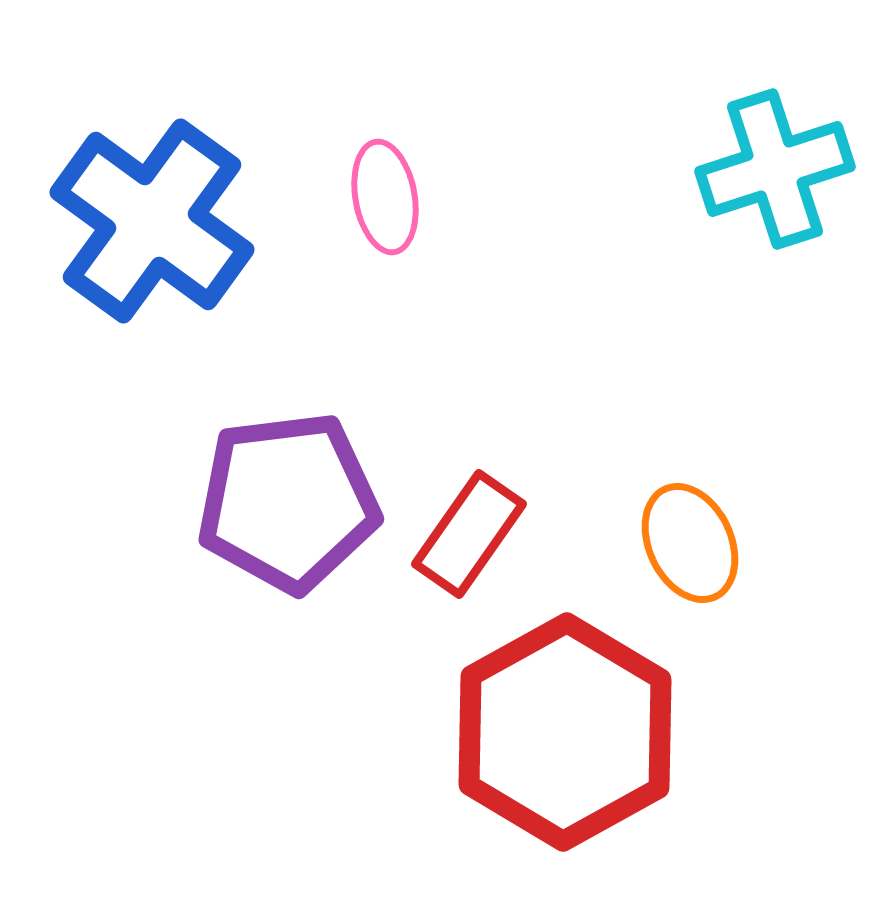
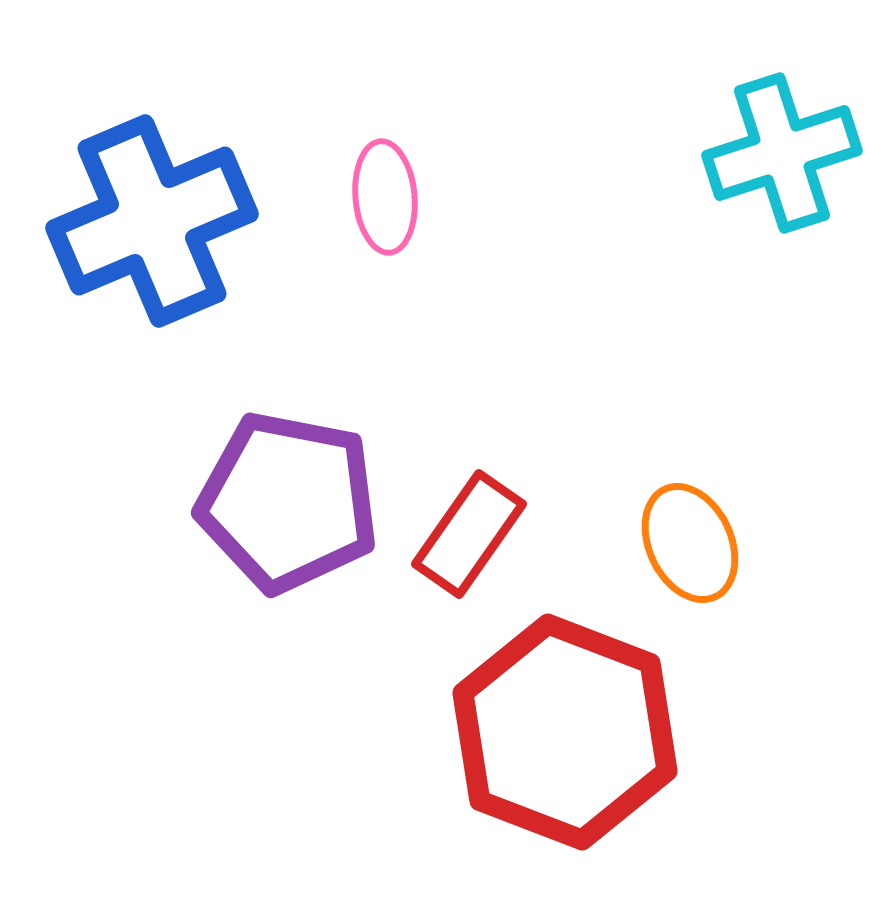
cyan cross: moved 7 px right, 16 px up
pink ellipse: rotated 5 degrees clockwise
blue cross: rotated 31 degrees clockwise
purple pentagon: rotated 18 degrees clockwise
red hexagon: rotated 10 degrees counterclockwise
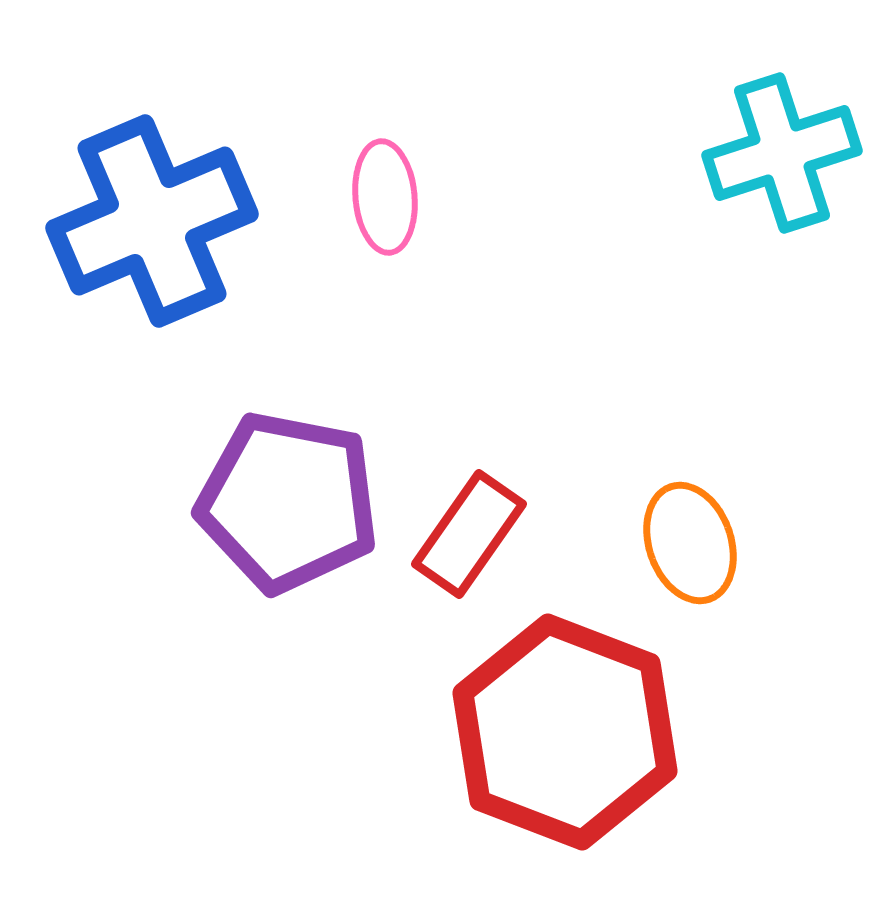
orange ellipse: rotated 6 degrees clockwise
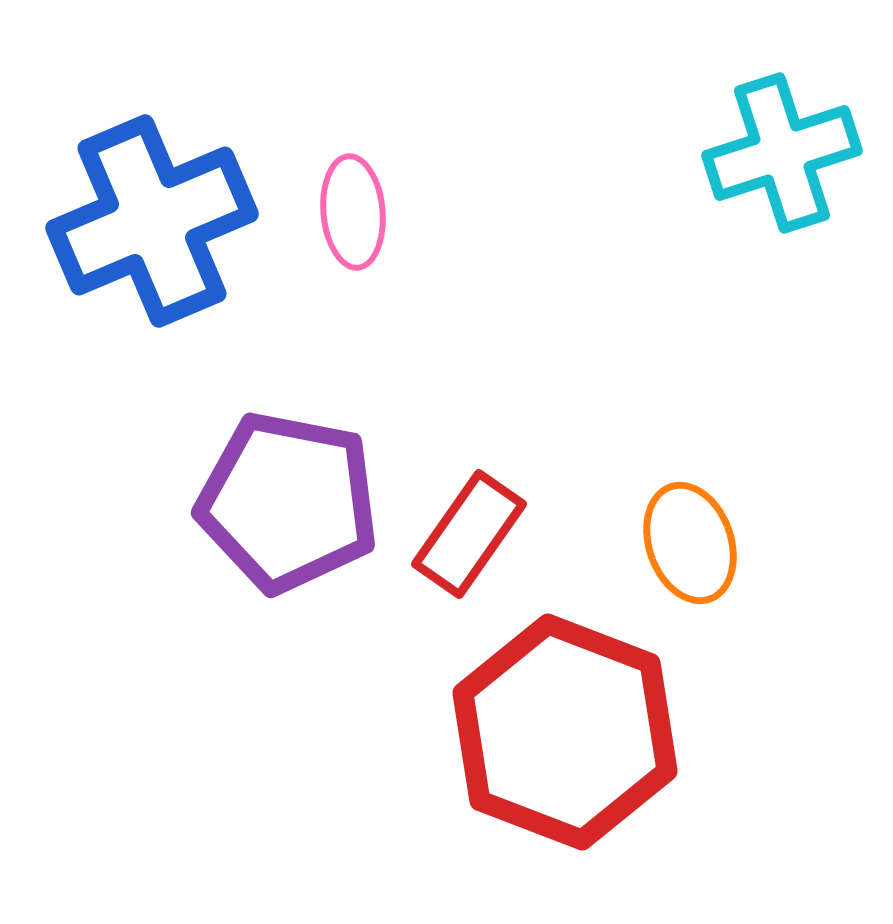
pink ellipse: moved 32 px left, 15 px down
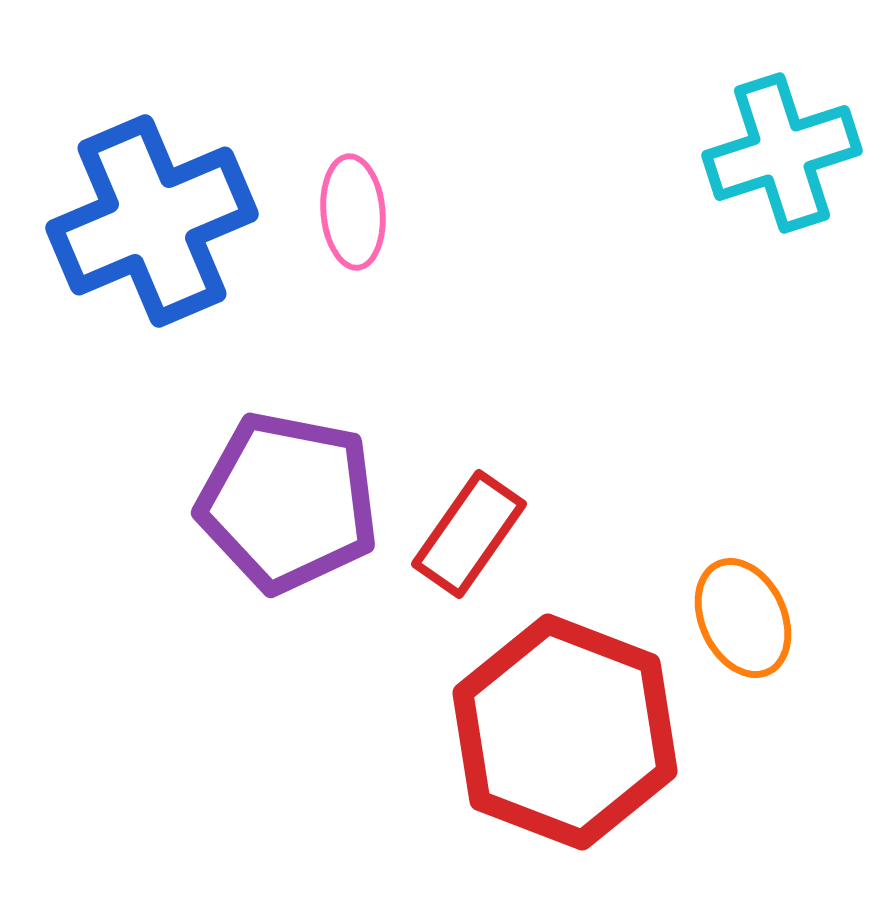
orange ellipse: moved 53 px right, 75 px down; rotated 6 degrees counterclockwise
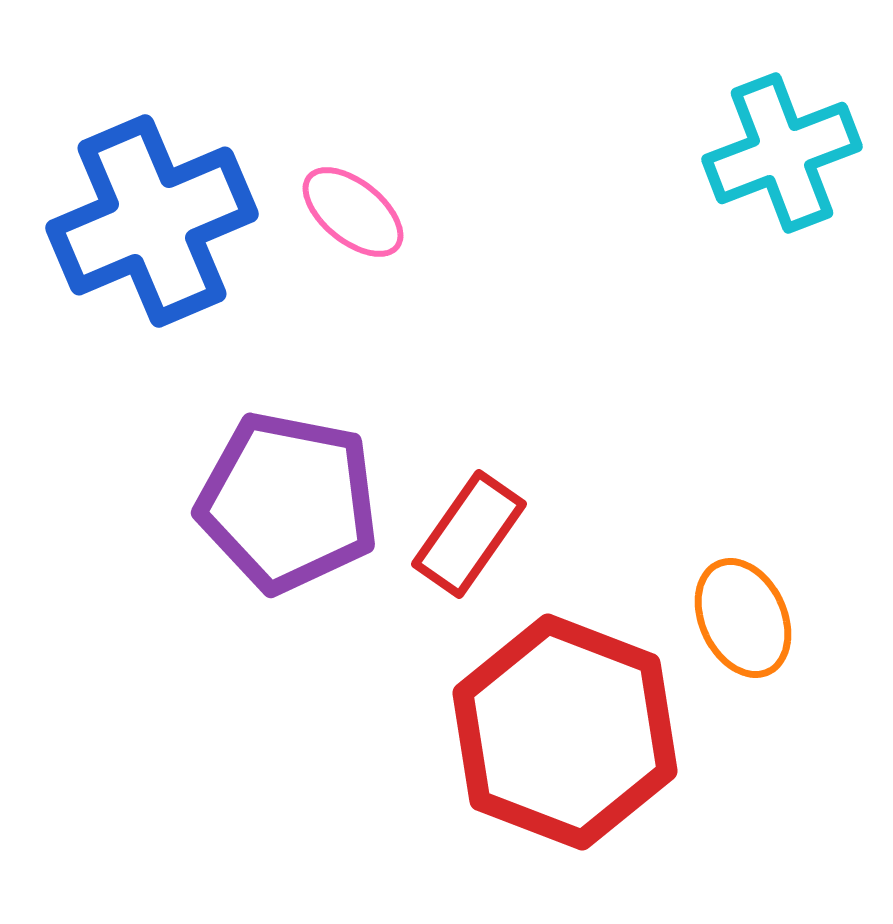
cyan cross: rotated 3 degrees counterclockwise
pink ellipse: rotated 46 degrees counterclockwise
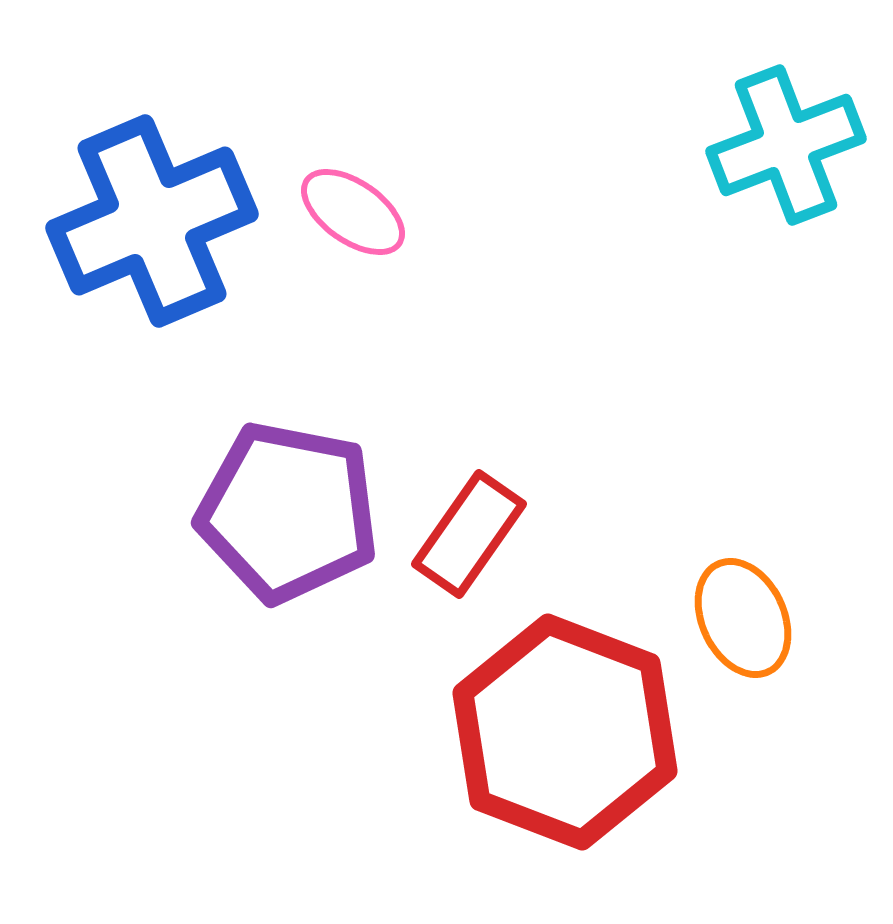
cyan cross: moved 4 px right, 8 px up
pink ellipse: rotated 4 degrees counterclockwise
purple pentagon: moved 10 px down
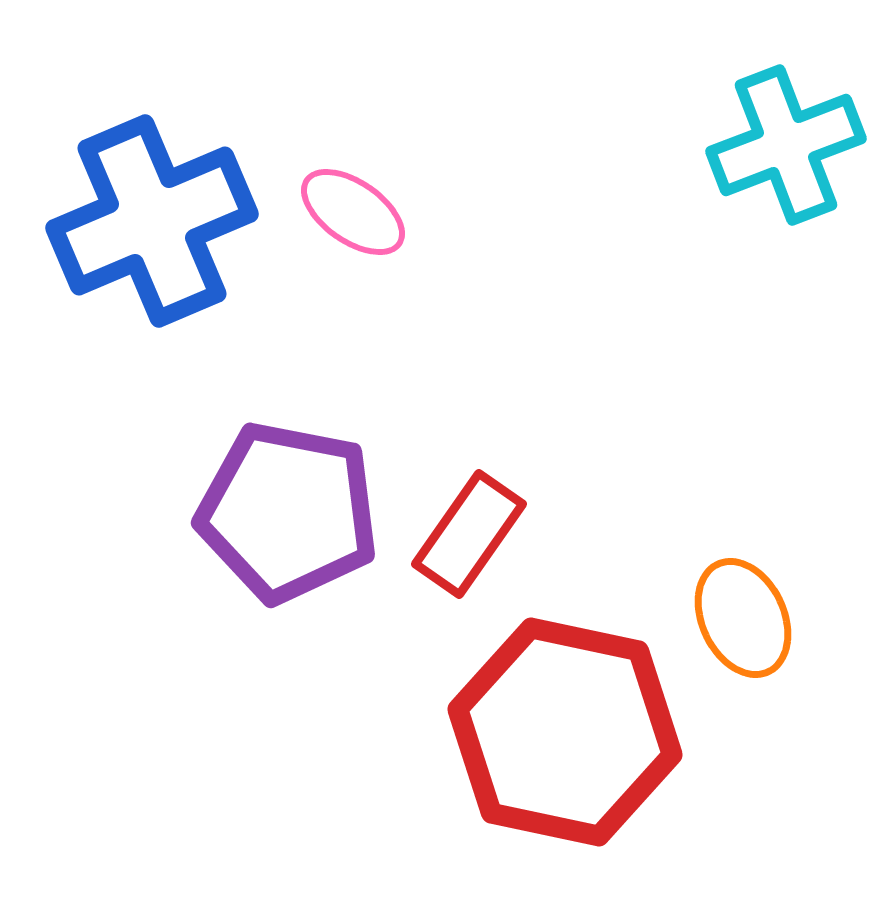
red hexagon: rotated 9 degrees counterclockwise
